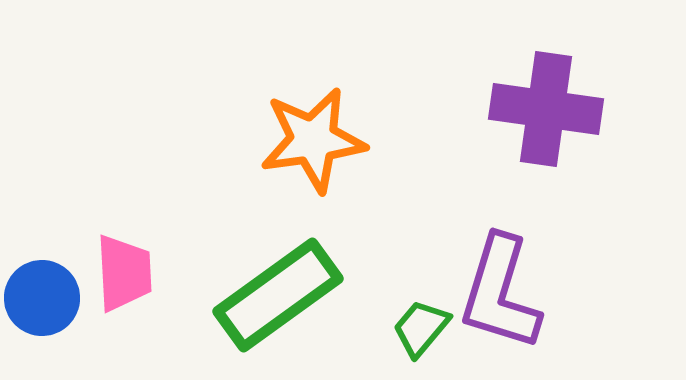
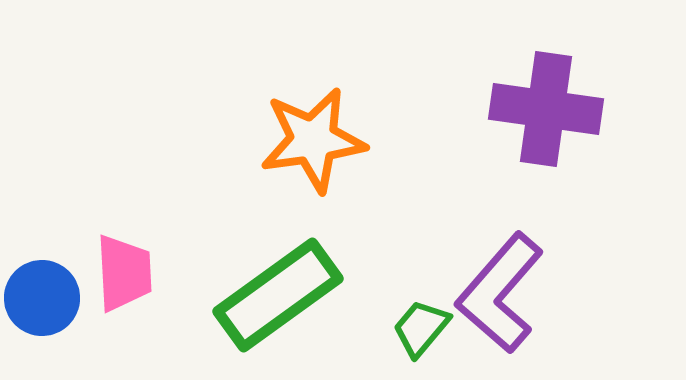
purple L-shape: rotated 24 degrees clockwise
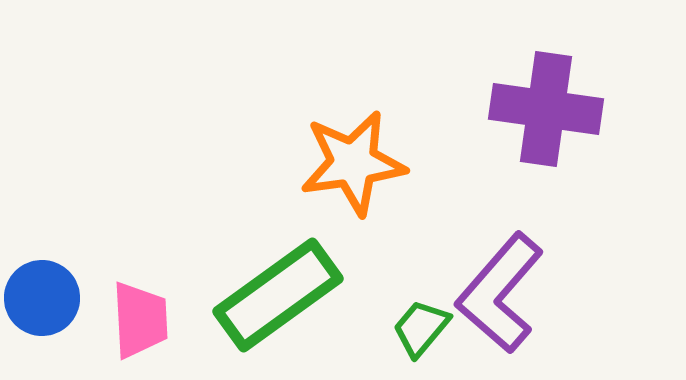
orange star: moved 40 px right, 23 px down
pink trapezoid: moved 16 px right, 47 px down
